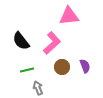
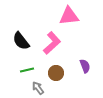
brown circle: moved 6 px left, 6 px down
gray arrow: rotated 16 degrees counterclockwise
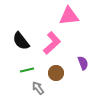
purple semicircle: moved 2 px left, 3 px up
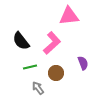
green line: moved 3 px right, 3 px up
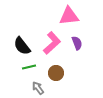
black semicircle: moved 1 px right, 5 px down
purple semicircle: moved 6 px left, 20 px up
green line: moved 1 px left
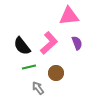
pink L-shape: moved 3 px left
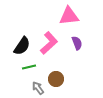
black semicircle: rotated 108 degrees counterclockwise
brown circle: moved 6 px down
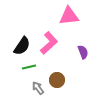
purple semicircle: moved 6 px right, 9 px down
brown circle: moved 1 px right, 1 px down
